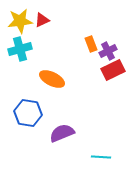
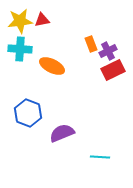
red triangle: rotated 14 degrees clockwise
cyan cross: rotated 20 degrees clockwise
orange ellipse: moved 13 px up
blue hexagon: rotated 12 degrees clockwise
cyan line: moved 1 px left
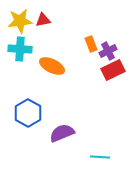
red triangle: moved 1 px right
blue hexagon: rotated 8 degrees clockwise
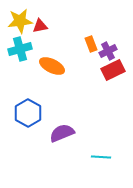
red triangle: moved 3 px left, 6 px down
cyan cross: rotated 20 degrees counterclockwise
cyan line: moved 1 px right
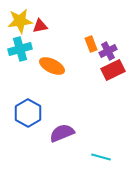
cyan line: rotated 12 degrees clockwise
